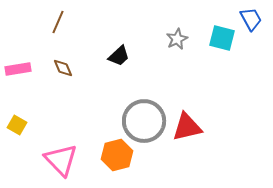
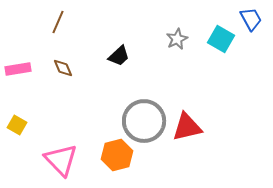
cyan square: moved 1 px left, 1 px down; rotated 16 degrees clockwise
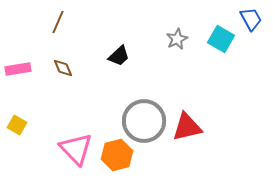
pink triangle: moved 15 px right, 11 px up
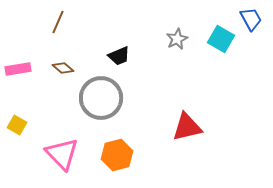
black trapezoid: rotated 20 degrees clockwise
brown diamond: rotated 25 degrees counterclockwise
gray circle: moved 43 px left, 23 px up
pink triangle: moved 14 px left, 5 px down
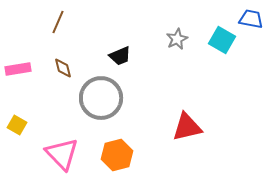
blue trapezoid: rotated 50 degrees counterclockwise
cyan square: moved 1 px right, 1 px down
black trapezoid: moved 1 px right
brown diamond: rotated 35 degrees clockwise
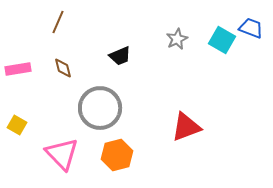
blue trapezoid: moved 9 px down; rotated 10 degrees clockwise
gray circle: moved 1 px left, 10 px down
red triangle: moved 1 px left; rotated 8 degrees counterclockwise
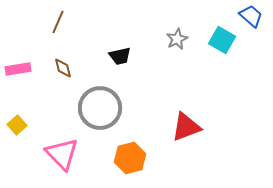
blue trapezoid: moved 12 px up; rotated 20 degrees clockwise
black trapezoid: rotated 10 degrees clockwise
yellow square: rotated 18 degrees clockwise
orange hexagon: moved 13 px right, 3 px down
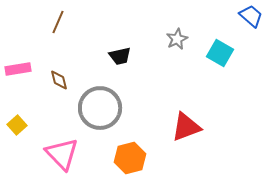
cyan square: moved 2 px left, 13 px down
brown diamond: moved 4 px left, 12 px down
